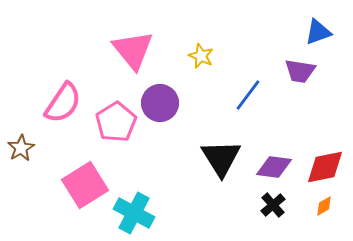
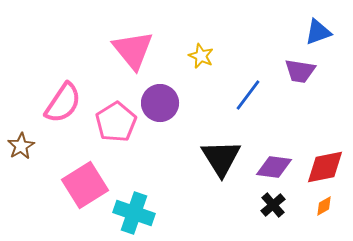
brown star: moved 2 px up
cyan cross: rotated 9 degrees counterclockwise
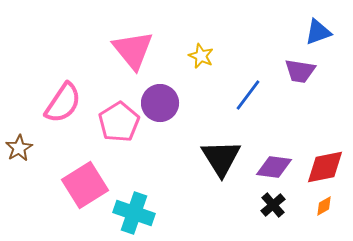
pink pentagon: moved 3 px right
brown star: moved 2 px left, 2 px down
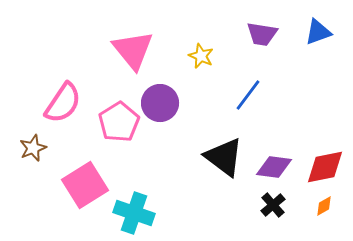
purple trapezoid: moved 38 px left, 37 px up
brown star: moved 14 px right; rotated 8 degrees clockwise
black triangle: moved 3 px right, 1 px up; rotated 21 degrees counterclockwise
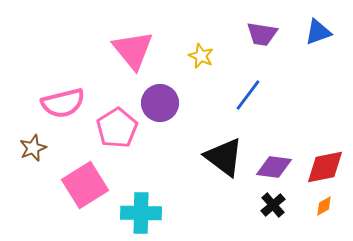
pink semicircle: rotated 42 degrees clockwise
pink pentagon: moved 2 px left, 6 px down
cyan cross: moved 7 px right; rotated 18 degrees counterclockwise
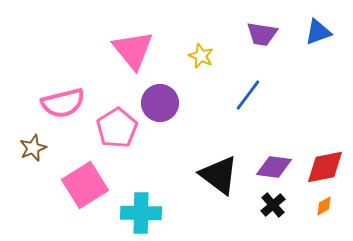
black triangle: moved 5 px left, 18 px down
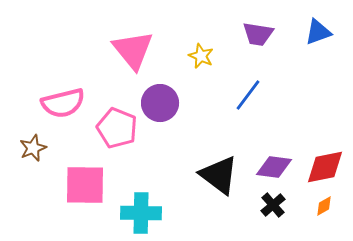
purple trapezoid: moved 4 px left
pink pentagon: rotated 18 degrees counterclockwise
pink square: rotated 33 degrees clockwise
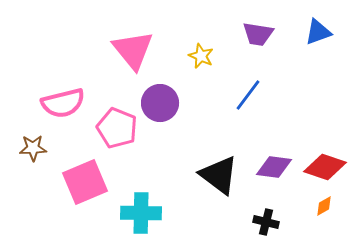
brown star: rotated 20 degrees clockwise
red diamond: rotated 30 degrees clockwise
pink square: moved 3 px up; rotated 24 degrees counterclockwise
black cross: moved 7 px left, 17 px down; rotated 35 degrees counterclockwise
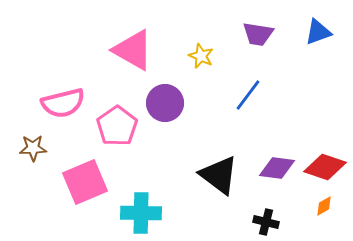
pink triangle: rotated 21 degrees counterclockwise
purple circle: moved 5 px right
pink pentagon: moved 2 px up; rotated 15 degrees clockwise
purple diamond: moved 3 px right, 1 px down
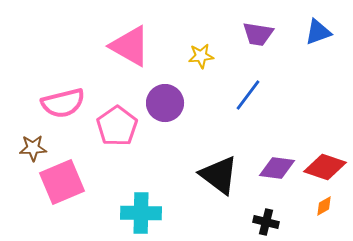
pink triangle: moved 3 px left, 4 px up
yellow star: rotated 30 degrees counterclockwise
pink square: moved 23 px left
